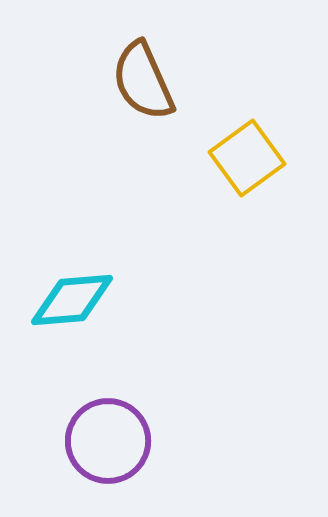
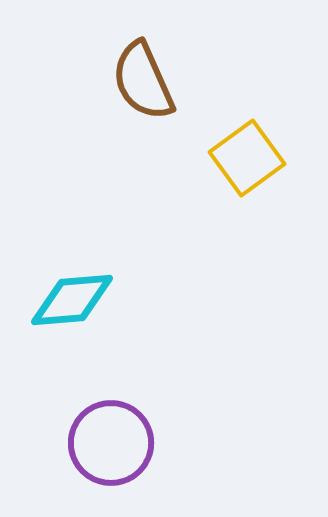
purple circle: moved 3 px right, 2 px down
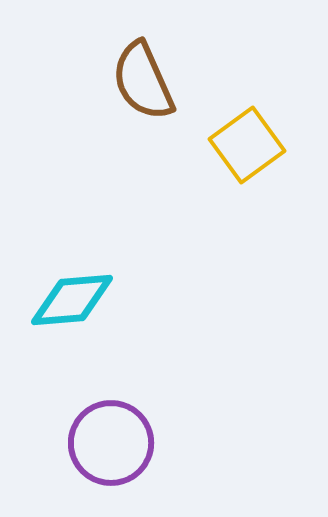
yellow square: moved 13 px up
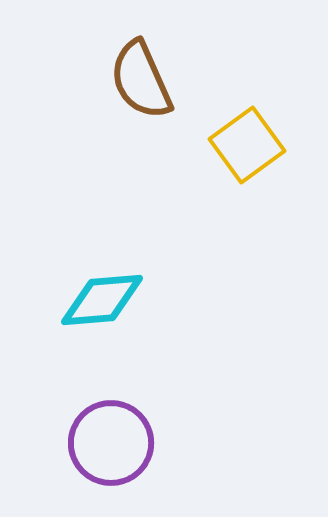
brown semicircle: moved 2 px left, 1 px up
cyan diamond: moved 30 px right
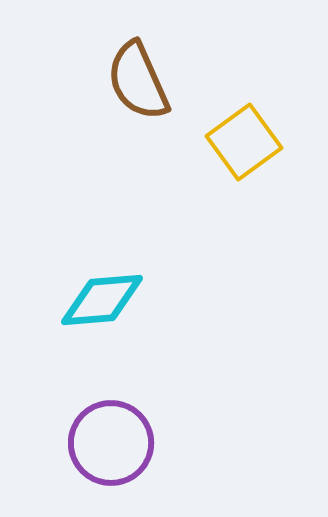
brown semicircle: moved 3 px left, 1 px down
yellow square: moved 3 px left, 3 px up
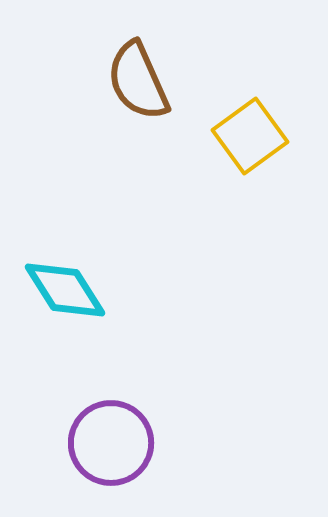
yellow square: moved 6 px right, 6 px up
cyan diamond: moved 37 px left, 10 px up; rotated 62 degrees clockwise
